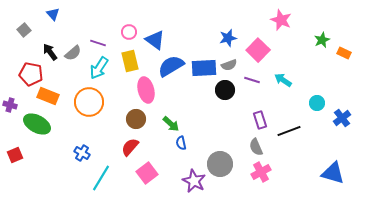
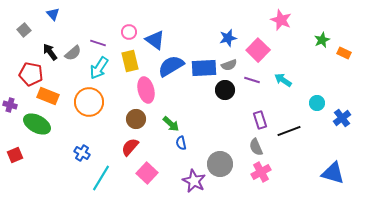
pink square at (147, 173): rotated 10 degrees counterclockwise
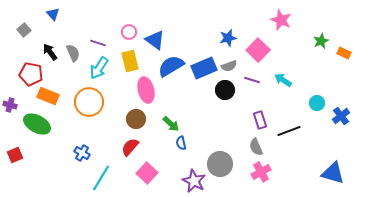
green star at (322, 40): moved 1 px left, 1 px down
gray semicircle at (73, 53): rotated 72 degrees counterclockwise
gray semicircle at (229, 65): moved 1 px down
blue rectangle at (204, 68): rotated 20 degrees counterclockwise
blue cross at (342, 118): moved 1 px left, 2 px up
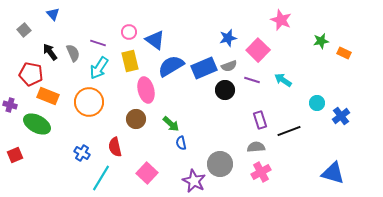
green star at (321, 41): rotated 14 degrees clockwise
red semicircle at (130, 147): moved 15 px left; rotated 54 degrees counterclockwise
gray semicircle at (256, 147): rotated 108 degrees clockwise
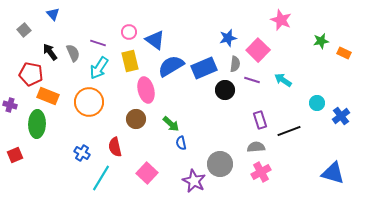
gray semicircle at (229, 66): moved 6 px right, 2 px up; rotated 63 degrees counterclockwise
green ellipse at (37, 124): rotated 64 degrees clockwise
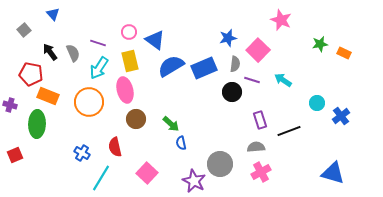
green star at (321, 41): moved 1 px left, 3 px down
pink ellipse at (146, 90): moved 21 px left
black circle at (225, 90): moved 7 px right, 2 px down
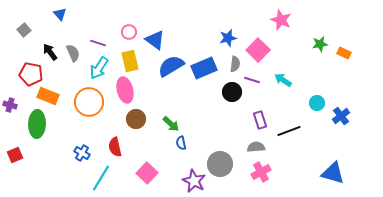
blue triangle at (53, 14): moved 7 px right
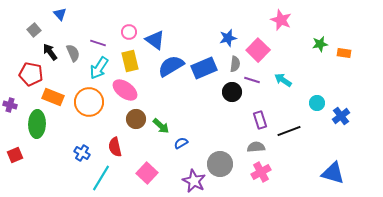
gray square at (24, 30): moved 10 px right
orange rectangle at (344, 53): rotated 16 degrees counterclockwise
pink ellipse at (125, 90): rotated 40 degrees counterclockwise
orange rectangle at (48, 96): moved 5 px right, 1 px down
green arrow at (171, 124): moved 10 px left, 2 px down
blue semicircle at (181, 143): rotated 72 degrees clockwise
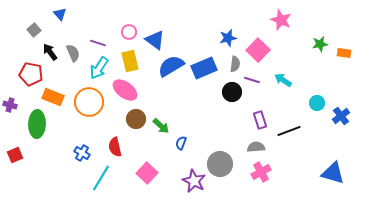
blue semicircle at (181, 143): rotated 40 degrees counterclockwise
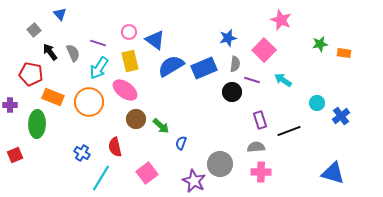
pink square at (258, 50): moved 6 px right
purple cross at (10, 105): rotated 16 degrees counterclockwise
pink cross at (261, 172): rotated 30 degrees clockwise
pink square at (147, 173): rotated 10 degrees clockwise
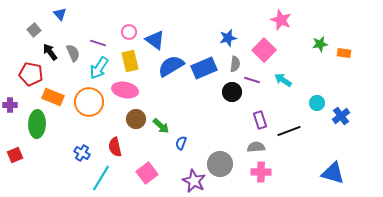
pink ellipse at (125, 90): rotated 25 degrees counterclockwise
